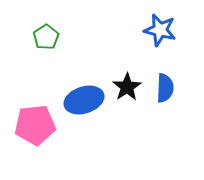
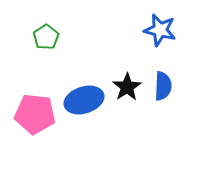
blue semicircle: moved 2 px left, 2 px up
pink pentagon: moved 11 px up; rotated 12 degrees clockwise
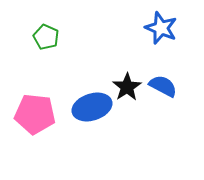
blue star: moved 1 px right, 2 px up; rotated 8 degrees clockwise
green pentagon: rotated 15 degrees counterclockwise
blue semicircle: rotated 64 degrees counterclockwise
blue ellipse: moved 8 px right, 7 px down
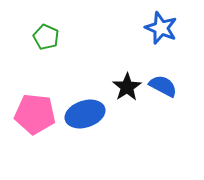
blue ellipse: moved 7 px left, 7 px down
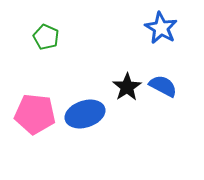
blue star: rotated 8 degrees clockwise
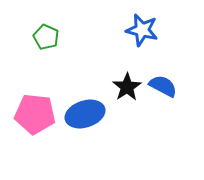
blue star: moved 19 px left, 2 px down; rotated 16 degrees counterclockwise
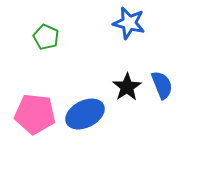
blue star: moved 13 px left, 7 px up
blue semicircle: moved 1 px left, 1 px up; rotated 40 degrees clockwise
blue ellipse: rotated 9 degrees counterclockwise
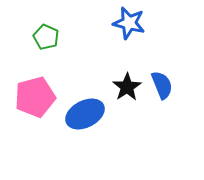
pink pentagon: moved 17 px up; rotated 21 degrees counterclockwise
